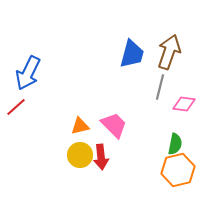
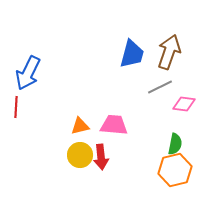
gray line: rotated 50 degrees clockwise
red line: rotated 45 degrees counterclockwise
pink trapezoid: rotated 40 degrees counterclockwise
orange hexagon: moved 3 px left
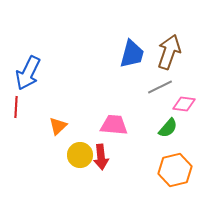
orange triangle: moved 22 px left; rotated 30 degrees counterclockwise
green semicircle: moved 7 px left, 16 px up; rotated 30 degrees clockwise
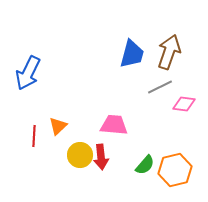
red line: moved 18 px right, 29 px down
green semicircle: moved 23 px left, 37 px down
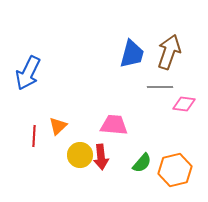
gray line: rotated 25 degrees clockwise
green semicircle: moved 3 px left, 2 px up
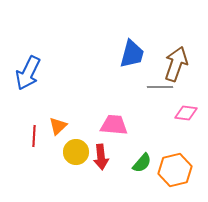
brown arrow: moved 7 px right, 12 px down
pink diamond: moved 2 px right, 9 px down
yellow circle: moved 4 px left, 3 px up
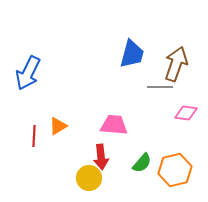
orange triangle: rotated 12 degrees clockwise
yellow circle: moved 13 px right, 26 px down
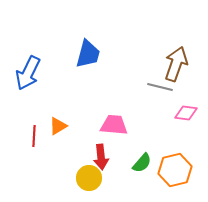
blue trapezoid: moved 44 px left
gray line: rotated 15 degrees clockwise
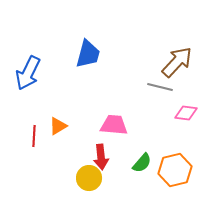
brown arrow: moved 1 px right, 2 px up; rotated 24 degrees clockwise
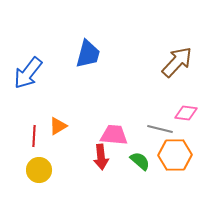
blue arrow: rotated 12 degrees clockwise
gray line: moved 42 px down
pink trapezoid: moved 10 px down
green semicircle: moved 2 px left, 2 px up; rotated 90 degrees counterclockwise
orange hexagon: moved 15 px up; rotated 12 degrees clockwise
yellow circle: moved 50 px left, 8 px up
